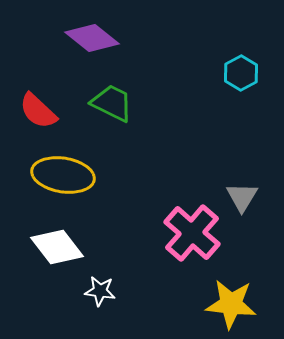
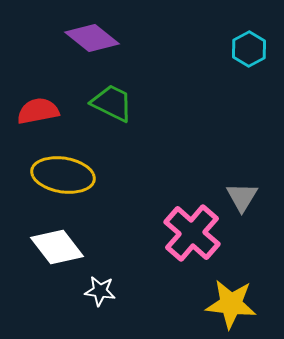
cyan hexagon: moved 8 px right, 24 px up
red semicircle: rotated 126 degrees clockwise
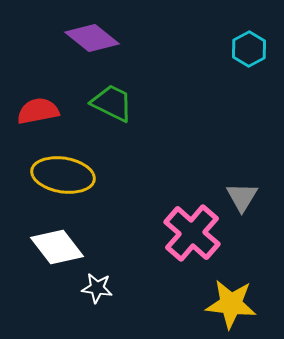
white star: moved 3 px left, 3 px up
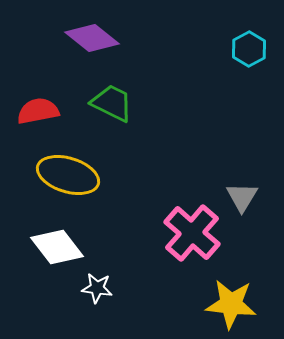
yellow ellipse: moved 5 px right; rotated 8 degrees clockwise
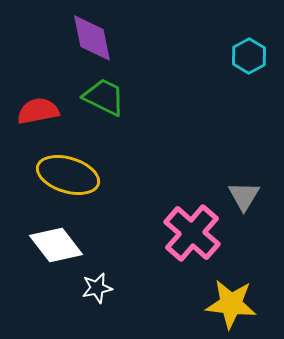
purple diamond: rotated 40 degrees clockwise
cyan hexagon: moved 7 px down
green trapezoid: moved 8 px left, 6 px up
gray triangle: moved 2 px right, 1 px up
white diamond: moved 1 px left, 2 px up
white star: rotated 20 degrees counterclockwise
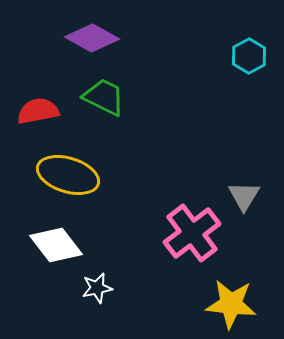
purple diamond: rotated 50 degrees counterclockwise
pink cross: rotated 12 degrees clockwise
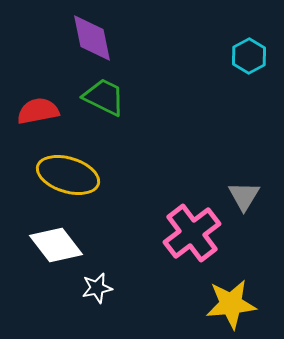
purple diamond: rotated 50 degrees clockwise
yellow star: rotated 12 degrees counterclockwise
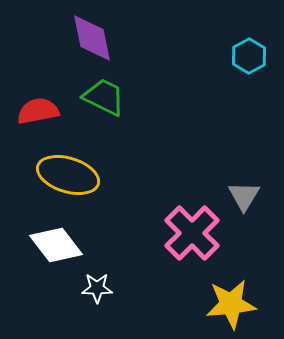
pink cross: rotated 8 degrees counterclockwise
white star: rotated 12 degrees clockwise
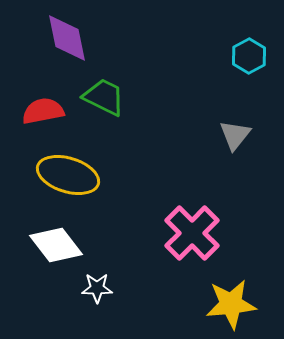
purple diamond: moved 25 px left
red semicircle: moved 5 px right
gray triangle: moved 9 px left, 61 px up; rotated 8 degrees clockwise
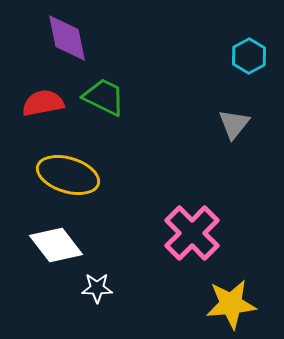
red semicircle: moved 8 px up
gray triangle: moved 1 px left, 11 px up
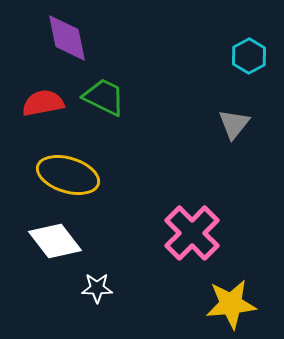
white diamond: moved 1 px left, 4 px up
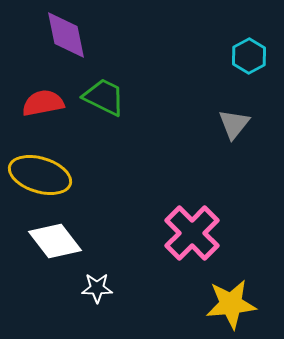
purple diamond: moved 1 px left, 3 px up
yellow ellipse: moved 28 px left
